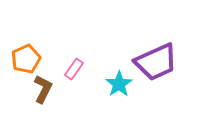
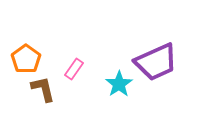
orange pentagon: rotated 12 degrees counterclockwise
brown L-shape: rotated 40 degrees counterclockwise
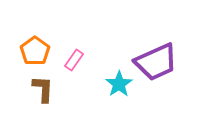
orange pentagon: moved 9 px right, 8 px up
pink rectangle: moved 9 px up
brown L-shape: rotated 16 degrees clockwise
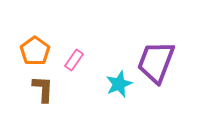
purple trapezoid: rotated 135 degrees clockwise
cyan star: rotated 12 degrees clockwise
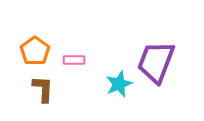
pink rectangle: rotated 55 degrees clockwise
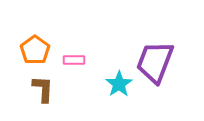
orange pentagon: moved 1 px up
purple trapezoid: moved 1 px left
cyan star: rotated 12 degrees counterclockwise
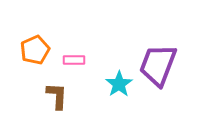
orange pentagon: rotated 12 degrees clockwise
purple trapezoid: moved 3 px right, 3 px down
brown L-shape: moved 14 px right, 7 px down
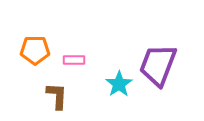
orange pentagon: rotated 24 degrees clockwise
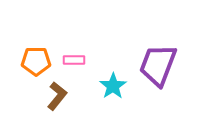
orange pentagon: moved 1 px right, 11 px down
cyan star: moved 6 px left, 2 px down
brown L-shape: rotated 36 degrees clockwise
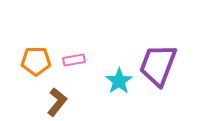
pink rectangle: rotated 10 degrees counterclockwise
cyan star: moved 6 px right, 5 px up
brown L-shape: moved 6 px down
